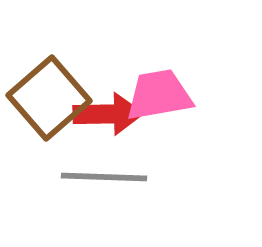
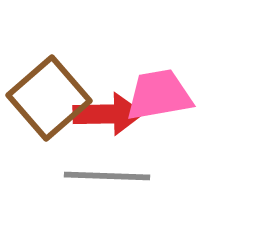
gray line: moved 3 px right, 1 px up
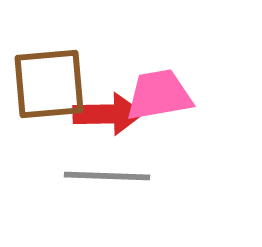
brown square: moved 14 px up; rotated 36 degrees clockwise
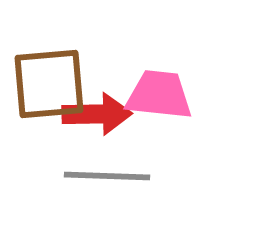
pink trapezoid: rotated 16 degrees clockwise
red arrow: moved 11 px left
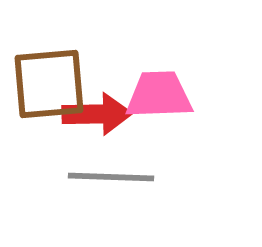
pink trapezoid: rotated 8 degrees counterclockwise
gray line: moved 4 px right, 1 px down
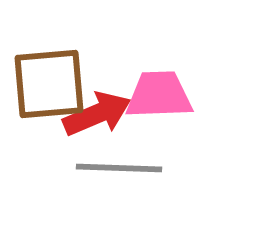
red arrow: rotated 22 degrees counterclockwise
gray line: moved 8 px right, 9 px up
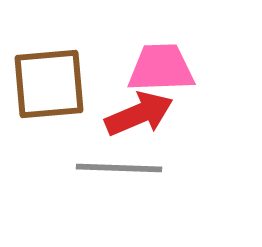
pink trapezoid: moved 2 px right, 27 px up
red arrow: moved 42 px right
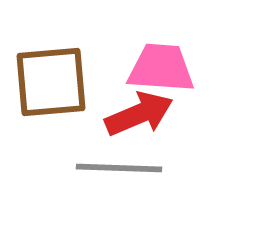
pink trapezoid: rotated 6 degrees clockwise
brown square: moved 2 px right, 2 px up
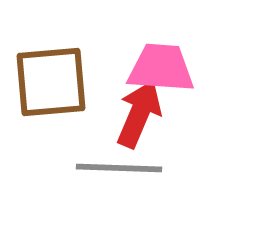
red arrow: rotated 44 degrees counterclockwise
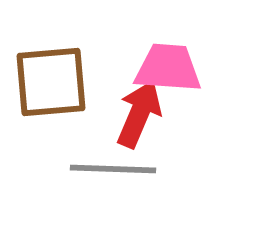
pink trapezoid: moved 7 px right
gray line: moved 6 px left, 1 px down
